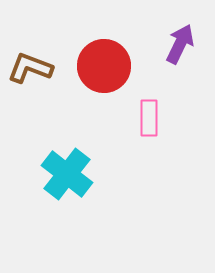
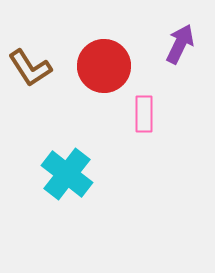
brown L-shape: rotated 144 degrees counterclockwise
pink rectangle: moved 5 px left, 4 px up
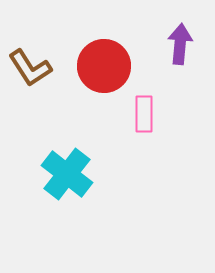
purple arrow: rotated 21 degrees counterclockwise
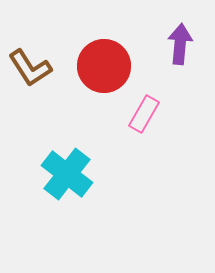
pink rectangle: rotated 30 degrees clockwise
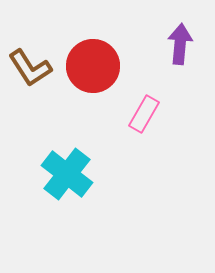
red circle: moved 11 px left
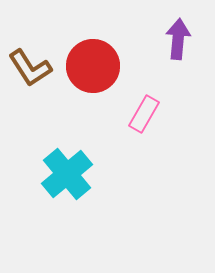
purple arrow: moved 2 px left, 5 px up
cyan cross: rotated 12 degrees clockwise
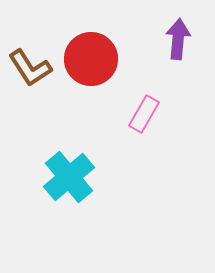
red circle: moved 2 px left, 7 px up
cyan cross: moved 2 px right, 3 px down
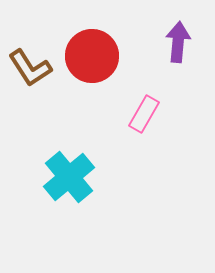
purple arrow: moved 3 px down
red circle: moved 1 px right, 3 px up
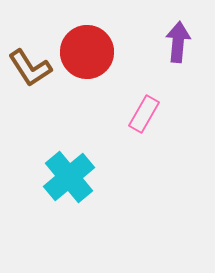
red circle: moved 5 px left, 4 px up
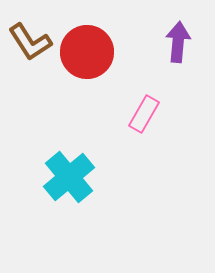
brown L-shape: moved 26 px up
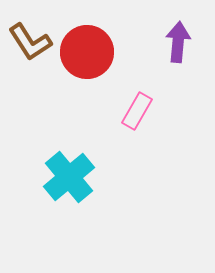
pink rectangle: moved 7 px left, 3 px up
